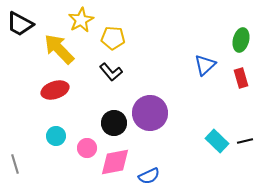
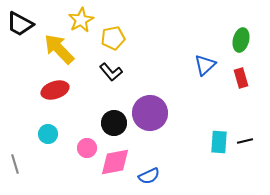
yellow pentagon: rotated 15 degrees counterclockwise
cyan circle: moved 8 px left, 2 px up
cyan rectangle: moved 2 px right, 1 px down; rotated 50 degrees clockwise
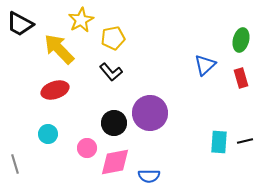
blue semicircle: rotated 25 degrees clockwise
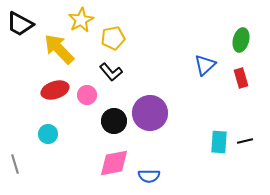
black circle: moved 2 px up
pink circle: moved 53 px up
pink diamond: moved 1 px left, 1 px down
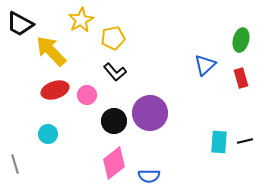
yellow arrow: moved 8 px left, 2 px down
black L-shape: moved 4 px right
pink diamond: rotated 28 degrees counterclockwise
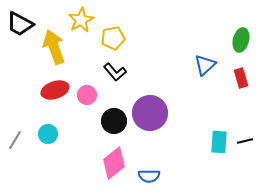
yellow arrow: moved 3 px right, 4 px up; rotated 24 degrees clockwise
gray line: moved 24 px up; rotated 48 degrees clockwise
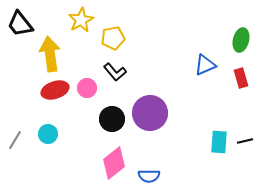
black trapezoid: rotated 24 degrees clockwise
yellow arrow: moved 4 px left, 7 px down; rotated 12 degrees clockwise
blue triangle: rotated 20 degrees clockwise
pink circle: moved 7 px up
black circle: moved 2 px left, 2 px up
